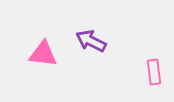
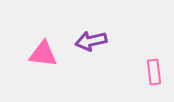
purple arrow: rotated 40 degrees counterclockwise
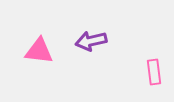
pink triangle: moved 4 px left, 3 px up
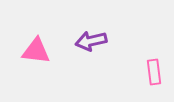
pink triangle: moved 3 px left
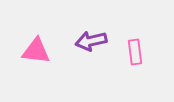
pink rectangle: moved 19 px left, 20 px up
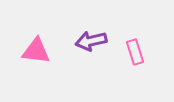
pink rectangle: rotated 10 degrees counterclockwise
